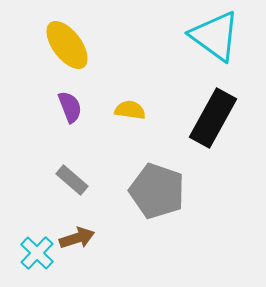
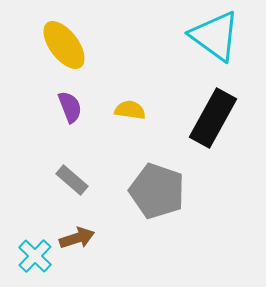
yellow ellipse: moved 3 px left
cyan cross: moved 2 px left, 3 px down
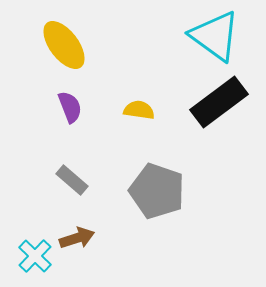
yellow semicircle: moved 9 px right
black rectangle: moved 6 px right, 16 px up; rotated 24 degrees clockwise
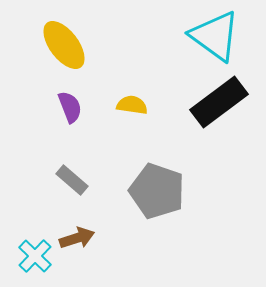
yellow semicircle: moved 7 px left, 5 px up
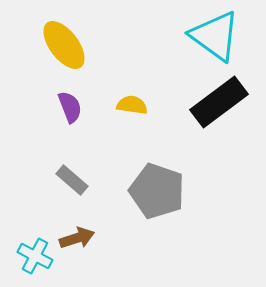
cyan cross: rotated 16 degrees counterclockwise
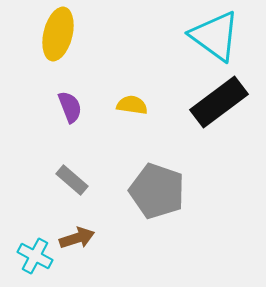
yellow ellipse: moved 6 px left, 11 px up; rotated 51 degrees clockwise
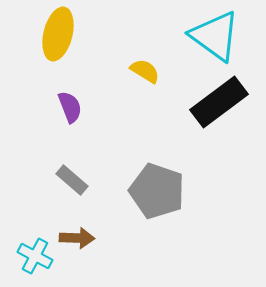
yellow semicircle: moved 13 px right, 34 px up; rotated 24 degrees clockwise
brown arrow: rotated 20 degrees clockwise
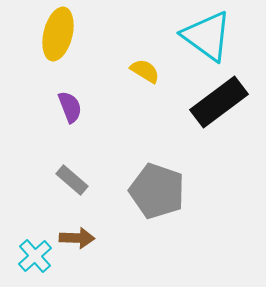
cyan triangle: moved 8 px left
cyan cross: rotated 20 degrees clockwise
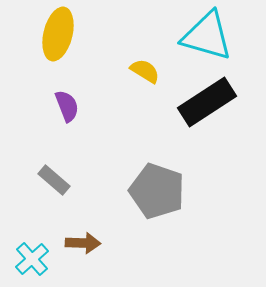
cyan triangle: rotated 20 degrees counterclockwise
black rectangle: moved 12 px left; rotated 4 degrees clockwise
purple semicircle: moved 3 px left, 1 px up
gray rectangle: moved 18 px left
brown arrow: moved 6 px right, 5 px down
cyan cross: moved 3 px left, 3 px down
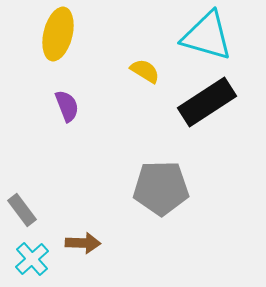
gray rectangle: moved 32 px left, 30 px down; rotated 12 degrees clockwise
gray pentagon: moved 4 px right, 3 px up; rotated 20 degrees counterclockwise
